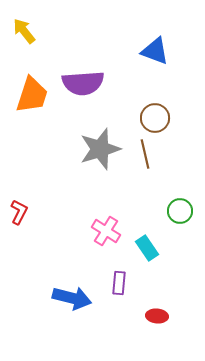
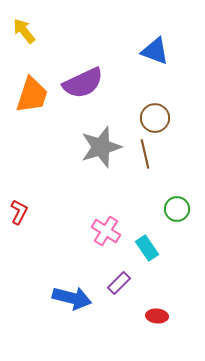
purple semicircle: rotated 21 degrees counterclockwise
gray star: moved 1 px right, 2 px up
green circle: moved 3 px left, 2 px up
purple rectangle: rotated 40 degrees clockwise
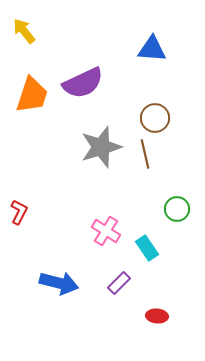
blue triangle: moved 3 px left, 2 px up; rotated 16 degrees counterclockwise
blue arrow: moved 13 px left, 15 px up
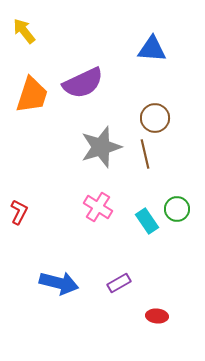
pink cross: moved 8 px left, 24 px up
cyan rectangle: moved 27 px up
purple rectangle: rotated 15 degrees clockwise
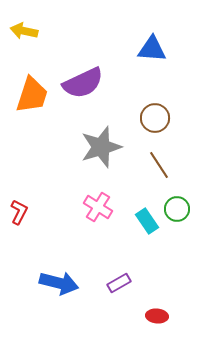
yellow arrow: rotated 40 degrees counterclockwise
brown line: moved 14 px right, 11 px down; rotated 20 degrees counterclockwise
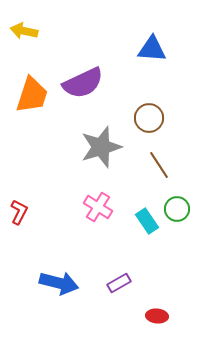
brown circle: moved 6 px left
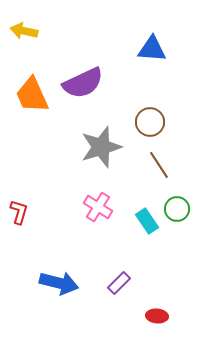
orange trapezoid: rotated 138 degrees clockwise
brown circle: moved 1 px right, 4 px down
red L-shape: rotated 10 degrees counterclockwise
purple rectangle: rotated 15 degrees counterclockwise
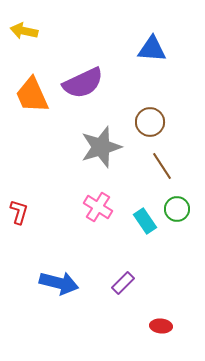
brown line: moved 3 px right, 1 px down
cyan rectangle: moved 2 px left
purple rectangle: moved 4 px right
red ellipse: moved 4 px right, 10 px down
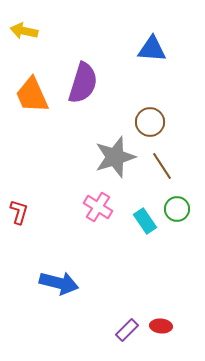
purple semicircle: rotated 48 degrees counterclockwise
gray star: moved 14 px right, 10 px down
purple rectangle: moved 4 px right, 47 px down
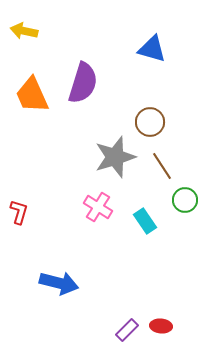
blue triangle: rotated 12 degrees clockwise
green circle: moved 8 px right, 9 px up
